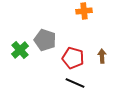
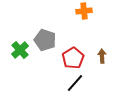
red pentagon: rotated 25 degrees clockwise
black line: rotated 72 degrees counterclockwise
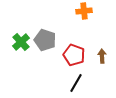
green cross: moved 1 px right, 8 px up
red pentagon: moved 1 px right, 3 px up; rotated 20 degrees counterclockwise
black line: moved 1 px right; rotated 12 degrees counterclockwise
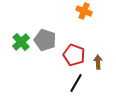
orange cross: rotated 28 degrees clockwise
brown arrow: moved 4 px left, 6 px down
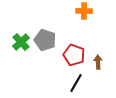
orange cross: rotated 21 degrees counterclockwise
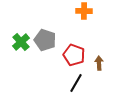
brown arrow: moved 1 px right, 1 px down
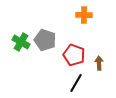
orange cross: moved 4 px down
green cross: rotated 18 degrees counterclockwise
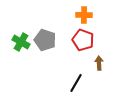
red pentagon: moved 9 px right, 15 px up
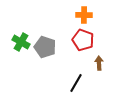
gray pentagon: moved 7 px down
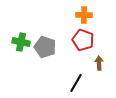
green cross: rotated 18 degrees counterclockwise
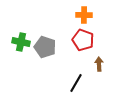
brown arrow: moved 1 px down
